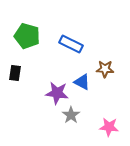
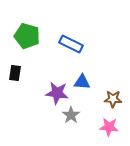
brown star: moved 8 px right, 30 px down
blue triangle: rotated 24 degrees counterclockwise
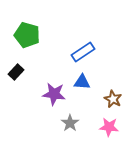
green pentagon: moved 1 px up
blue rectangle: moved 12 px right, 8 px down; rotated 60 degrees counterclockwise
black rectangle: moved 1 px right, 1 px up; rotated 35 degrees clockwise
purple star: moved 3 px left, 1 px down
brown star: rotated 24 degrees clockwise
gray star: moved 1 px left, 8 px down
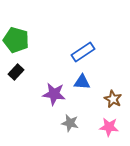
green pentagon: moved 11 px left, 5 px down
gray star: rotated 24 degrees counterclockwise
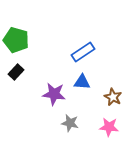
brown star: moved 2 px up
